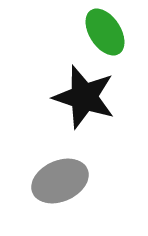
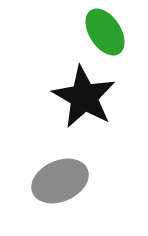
black star: rotated 12 degrees clockwise
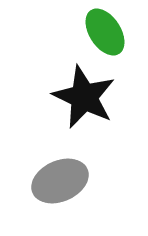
black star: rotated 4 degrees counterclockwise
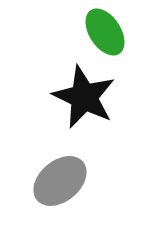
gray ellipse: rotated 16 degrees counterclockwise
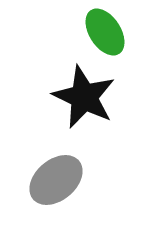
gray ellipse: moved 4 px left, 1 px up
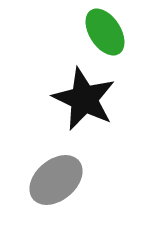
black star: moved 2 px down
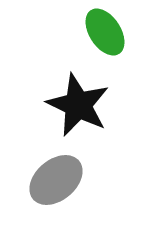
black star: moved 6 px left, 6 px down
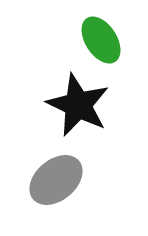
green ellipse: moved 4 px left, 8 px down
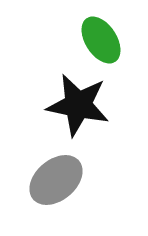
black star: rotated 14 degrees counterclockwise
